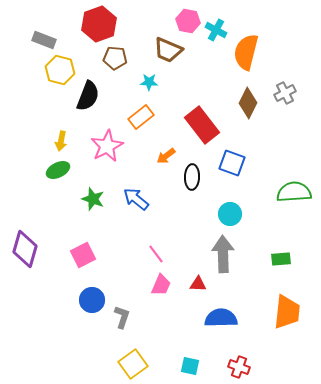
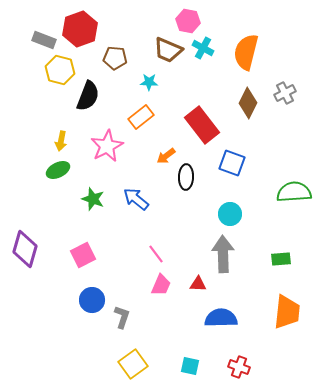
red hexagon: moved 19 px left, 5 px down
cyan cross: moved 13 px left, 18 px down
black ellipse: moved 6 px left
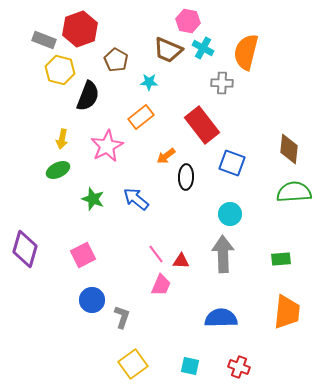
brown pentagon: moved 1 px right, 2 px down; rotated 25 degrees clockwise
gray cross: moved 63 px left, 10 px up; rotated 30 degrees clockwise
brown diamond: moved 41 px right, 46 px down; rotated 20 degrees counterclockwise
yellow arrow: moved 1 px right, 2 px up
red triangle: moved 17 px left, 23 px up
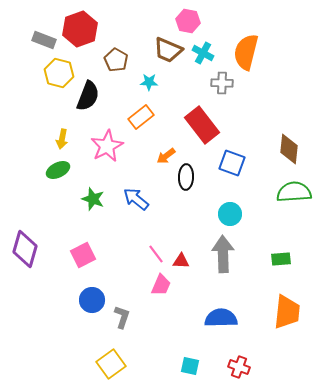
cyan cross: moved 5 px down
yellow hexagon: moved 1 px left, 3 px down
yellow square: moved 22 px left
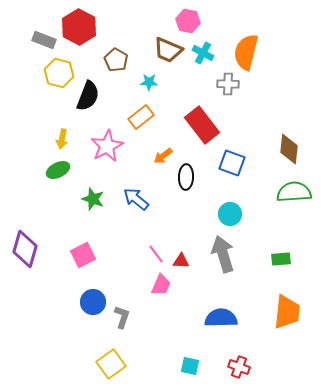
red hexagon: moved 1 px left, 2 px up; rotated 12 degrees counterclockwise
gray cross: moved 6 px right, 1 px down
orange arrow: moved 3 px left
gray arrow: rotated 15 degrees counterclockwise
blue circle: moved 1 px right, 2 px down
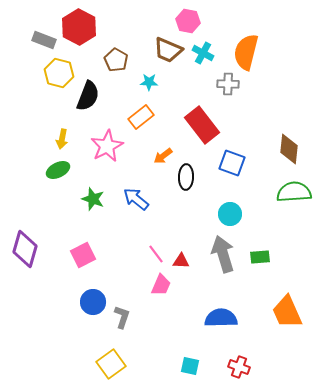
green rectangle: moved 21 px left, 2 px up
orange trapezoid: rotated 150 degrees clockwise
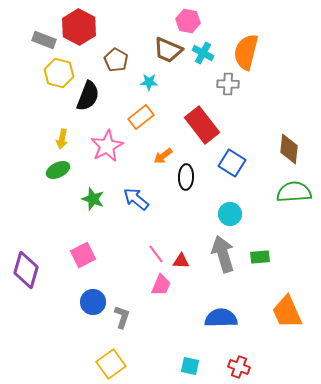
blue square: rotated 12 degrees clockwise
purple diamond: moved 1 px right, 21 px down
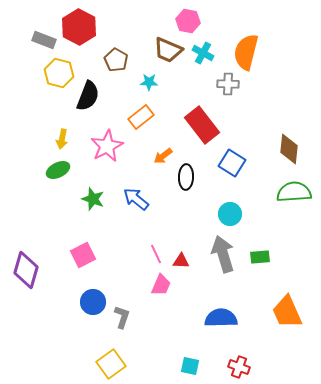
pink line: rotated 12 degrees clockwise
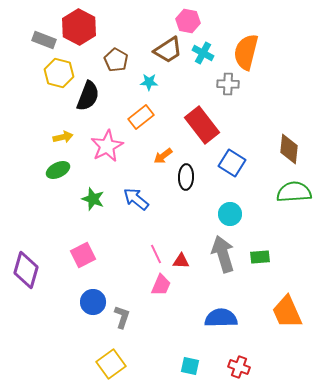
brown trapezoid: rotated 56 degrees counterclockwise
yellow arrow: moved 1 px right, 2 px up; rotated 114 degrees counterclockwise
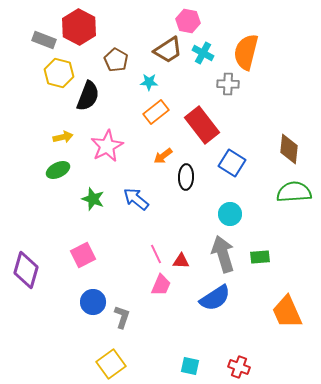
orange rectangle: moved 15 px right, 5 px up
blue semicircle: moved 6 px left, 20 px up; rotated 148 degrees clockwise
